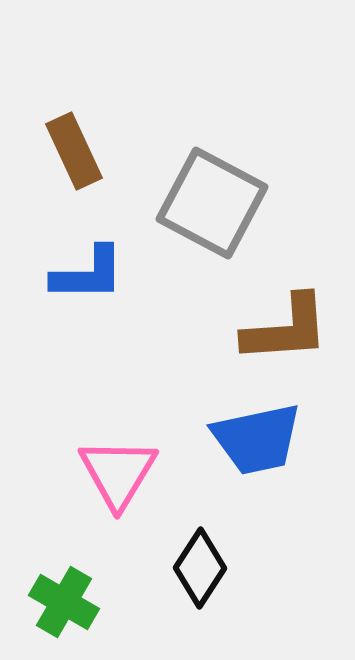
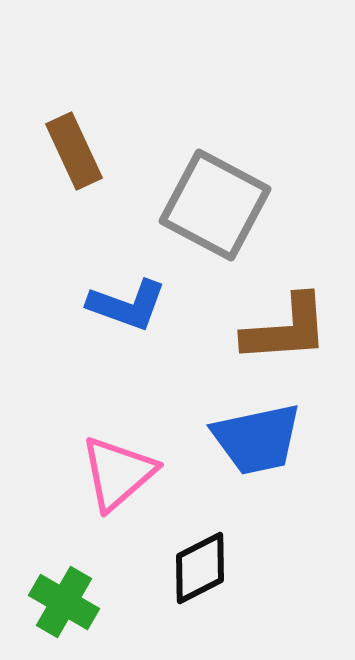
gray square: moved 3 px right, 2 px down
blue L-shape: moved 39 px right, 31 px down; rotated 20 degrees clockwise
pink triangle: rotated 18 degrees clockwise
black diamond: rotated 30 degrees clockwise
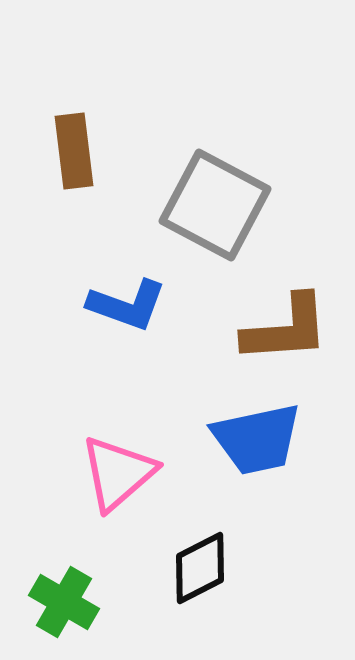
brown rectangle: rotated 18 degrees clockwise
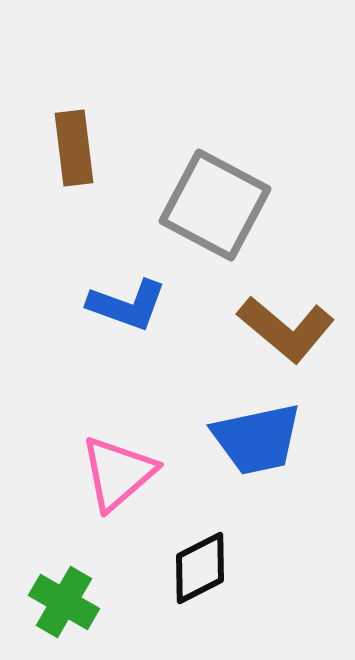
brown rectangle: moved 3 px up
brown L-shape: rotated 44 degrees clockwise
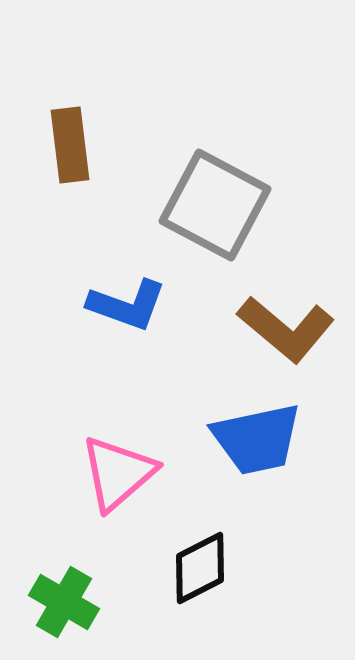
brown rectangle: moved 4 px left, 3 px up
